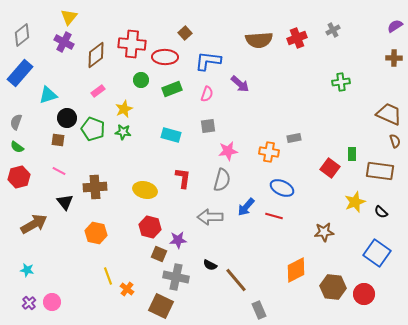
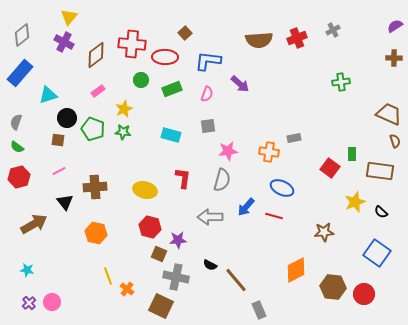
pink line at (59, 171): rotated 56 degrees counterclockwise
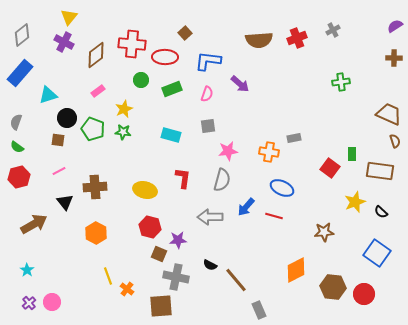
orange hexagon at (96, 233): rotated 15 degrees clockwise
cyan star at (27, 270): rotated 24 degrees clockwise
brown square at (161, 306): rotated 30 degrees counterclockwise
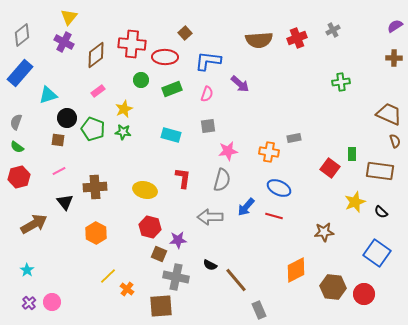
blue ellipse at (282, 188): moved 3 px left
yellow line at (108, 276): rotated 66 degrees clockwise
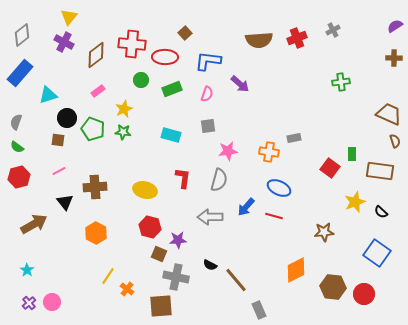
gray semicircle at (222, 180): moved 3 px left
yellow line at (108, 276): rotated 12 degrees counterclockwise
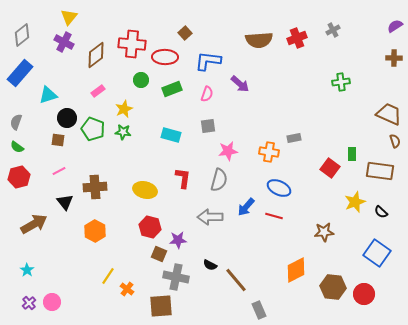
orange hexagon at (96, 233): moved 1 px left, 2 px up
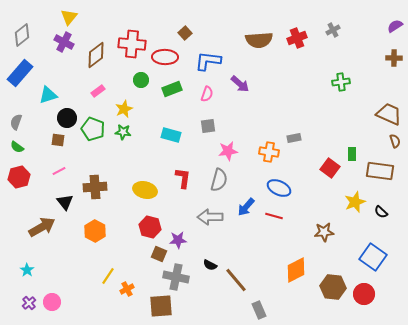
brown arrow at (34, 224): moved 8 px right, 3 px down
blue square at (377, 253): moved 4 px left, 4 px down
orange cross at (127, 289): rotated 24 degrees clockwise
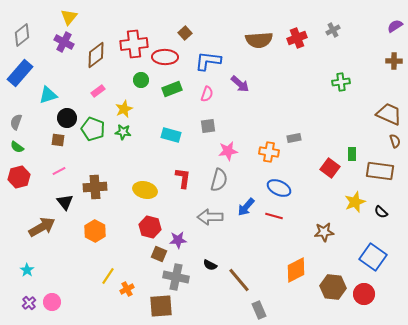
red cross at (132, 44): moved 2 px right; rotated 12 degrees counterclockwise
brown cross at (394, 58): moved 3 px down
brown line at (236, 280): moved 3 px right
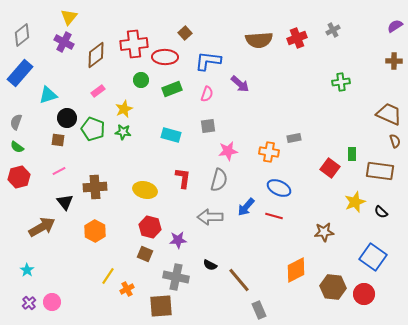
brown square at (159, 254): moved 14 px left
